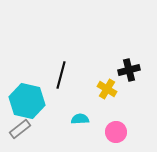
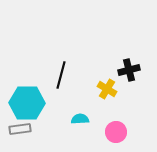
cyan hexagon: moved 2 px down; rotated 12 degrees counterclockwise
gray rectangle: rotated 30 degrees clockwise
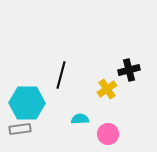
yellow cross: rotated 24 degrees clockwise
pink circle: moved 8 px left, 2 px down
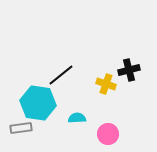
black line: rotated 36 degrees clockwise
yellow cross: moved 1 px left, 5 px up; rotated 36 degrees counterclockwise
cyan hexagon: moved 11 px right; rotated 8 degrees clockwise
cyan semicircle: moved 3 px left, 1 px up
gray rectangle: moved 1 px right, 1 px up
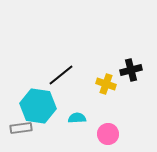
black cross: moved 2 px right
cyan hexagon: moved 3 px down
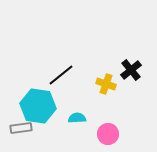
black cross: rotated 25 degrees counterclockwise
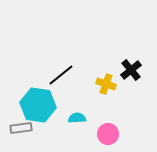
cyan hexagon: moved 1 px up
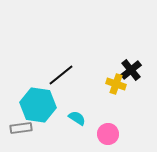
yellow cross: moved 10 px right
cyan semicircle: rotated 36 degrees clockwise
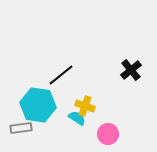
yellow cross: moved 31 px left, 22 px down
